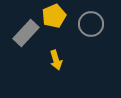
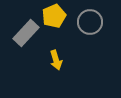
gray circle: moved 1 px left, 2 px up
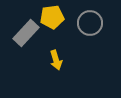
yellow pentagon: moved 2 px left, 1 px down; rotated 15 degrees clockwise
gray circle: moved 1 px down
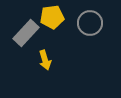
yellow arrow: moved 11 px left
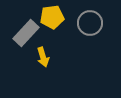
yellow arrow: moved 2 px left, 3 px up
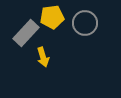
gray circle: moved 5 px left
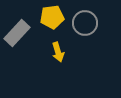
gray rectangle: moved 9 px left
yellow arrow: moved 15 px right, 5 px up
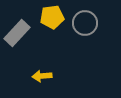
yellow arrow: moved 16 px left, 24 px down; rotated 102 degrees clockwise
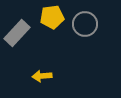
gray circle: moved 1 px down
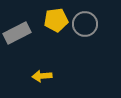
yellow pentagon: moved 4 px right, 3 px down
gray rectangle: rotated 20 degrees clockwise
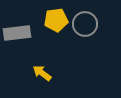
gray rectangle: rotated 20 degrees clockwise
yellow arrow: moved 3 px up; rotated 42 degrees clockwise
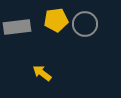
gray rectangle: moved 6 px up
